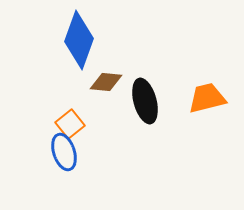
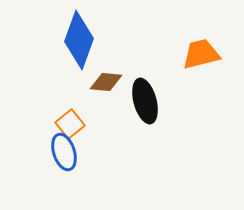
orange trapezoid: moved 6 px left, 44 px up
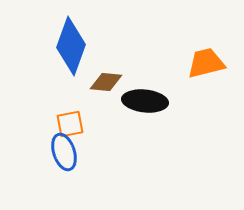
blue diamond: moved 8 px left, 6 px down
orange trapezoid: moved 5 px right, 9 px down
black ellipse: rotated 69 degrees counterclockwise
orange square: rotated 28 degrees clockwise
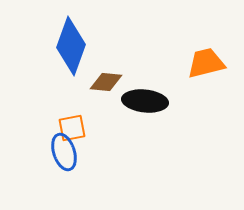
orange square: moved 2 px right, 4 px down
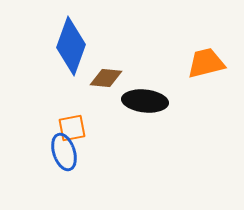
brown diamond: moved 4 px up
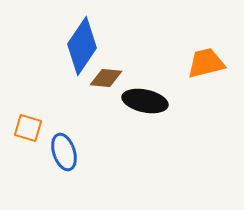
blue diamond: moved 11 px right; rotated 14 degrees clockwise
black ellipse: rotated 6 degrees clockwise
orange square: moved 44 px left; rotated 28 degrees clockwise
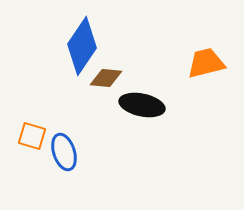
black ellipse: moved 3 px left, 4 px down
orange square: moved 4 px right, 8 px down
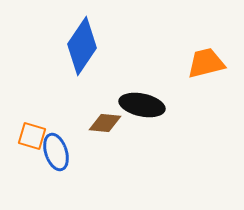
brown diamond: moved 1 px left, 45 px down
blue ellipse: moved 8 px left
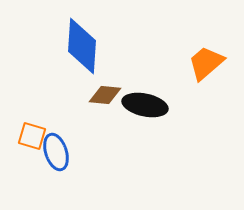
blue diamond: rotated 30 degrees counterclockwise
orange trapezoid: rotated 27 degrees counterclockwise
black ellipse: moved 3 px right
brown diamond: moved 28 px up
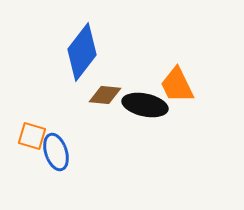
blue diamond: moved 6 px down; rotated 34 degrees clockwise
orange trapezoid: moved 29 px left, 22 px down; rotated 75 degrees counterclockwise
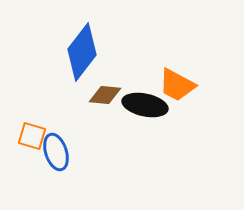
orange trapezoid: rotated 36 degrees counterclockwise
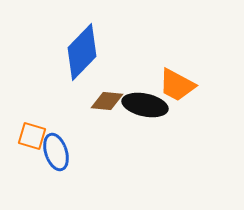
blue diamond: rotated 6 degrees clockwise
brown diamond: moved 2 px right, 6 px down
